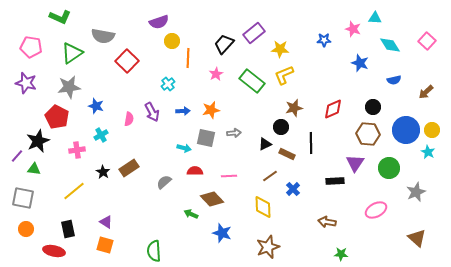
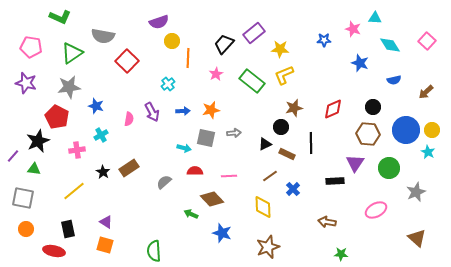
purple line at (17, 156): moved 4 px left
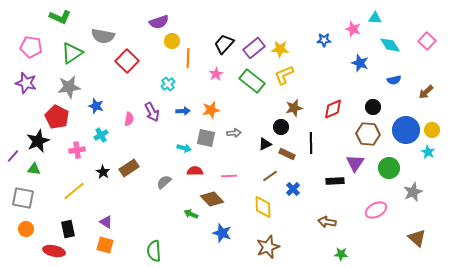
purple rectangle at (254, 33): moved 15 px down
gray star at (416, 192): moved 3 px left
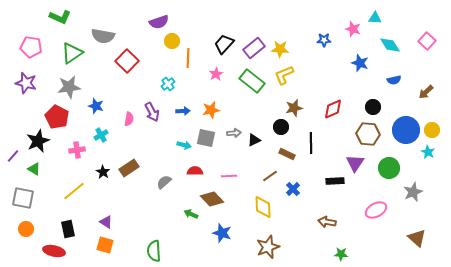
black triangle at (265, 144): moved 11 px left, 4 px up
cyan arrow at (184, 148): moved 3 px up
green triangle at (34, 169): rotated 24 degrees clockwise
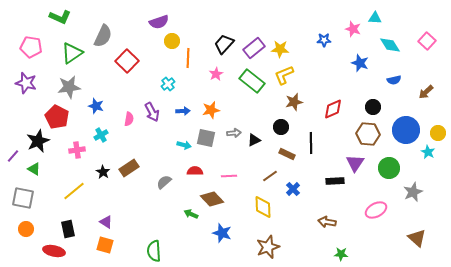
gray semicircle at (103, 36): rotated 75 degrees counterclockwise
brown star at (294, 108): moved 6 px up
yellow circle at (432, 130): moved 6 px right, 3 px down
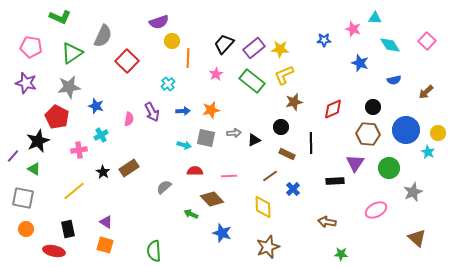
pink cross at (77, 150): moved 2 px right
gray semicircle at (164, 182): moved 5 px down
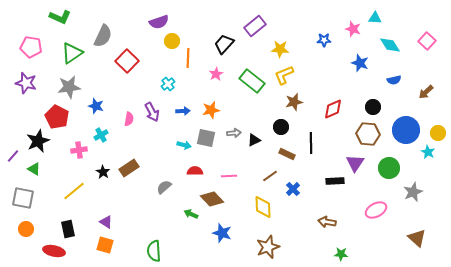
purple rectangle at (254, 48): moved 1 px right, 22 px up
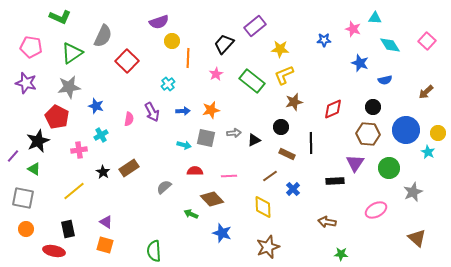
blue semicircle at (394, 80): moved 9 px left
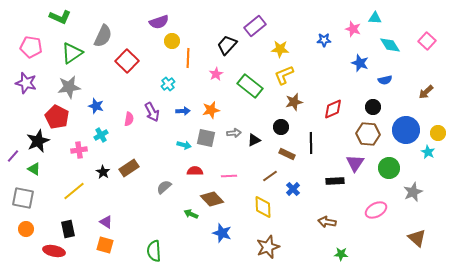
black trapezoid at (224, 44): moved 3 px right, 1 px down
green rectangle at (252, 81): moved 2 px left, 5 px down
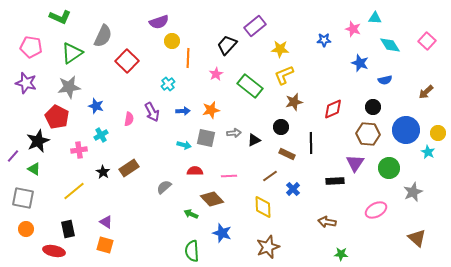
green semicircle at (154, 251): moved 38 px right
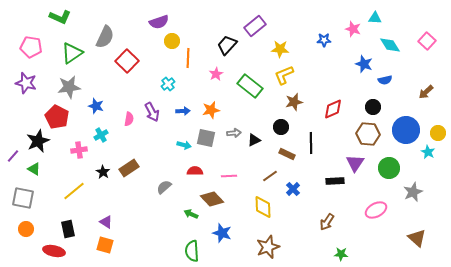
gray semicircle at (103, 36): moved 2 px right, 1 px down
blue star at (360, 63): moved 4 px right, 1 px down
brown arrow at (327, 222): rotated 66 degrees counterclockwise
